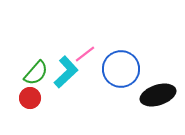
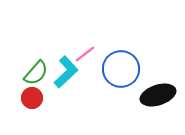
red circle: moved 2 px right
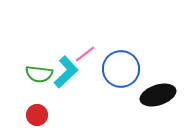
green semicircle: moved 3 px right, 1 px down; rotated 56 degrees clockwise
red circle: moved 5 px right, 17 px down
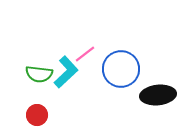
black ellipse: rotated 12 degrees clockwise
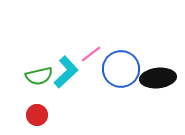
pink line: moved 6 px right
green semicircle: moved 2 px down; rotated 20 degrees counterclockwise
black ellipse: moved 17 px up
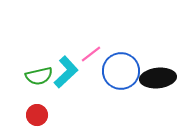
blue circle: moved 2 px down
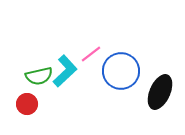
cyan L-shape: moved 1 px left, 1 px up
black ellipse: moved 2 px right, 14 px down; rotated 60 degrees counterclockwise
red circle: moved 10 px left, 11 px up
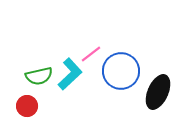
cyan L-shape: moved 5 px right, 3 px down
black ellipse: moved 2 px left
red circle: moved 2 px down
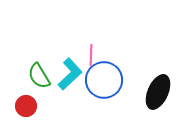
pink line: moved 1 px down; rotated 50 degrees counterclockwise
blue circle: moved 17 px left, 9 px down
green semicircle: rotated 72 degrees clockwise
red circle: moved 1 px left
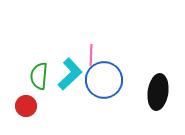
green semicircle: rotated 36 degrees clockwise
black ellipse: rotated 16 degrees counterclockwise
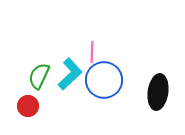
pink line: moved 1 px right, 3 px up
green semicircle: rotated 20 degrees clockwise
red circle: moved 2 px right
